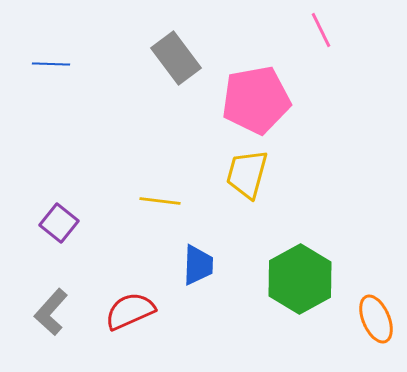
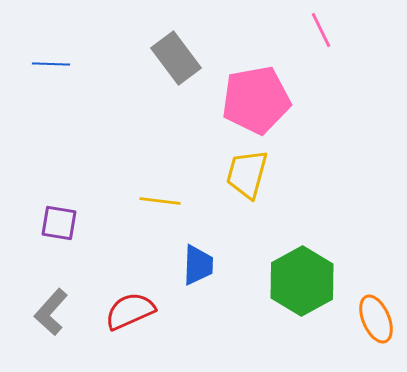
purple square: rotated 30 degrees counterclockwise
green hexagon: moved 2 px right, 2 px down
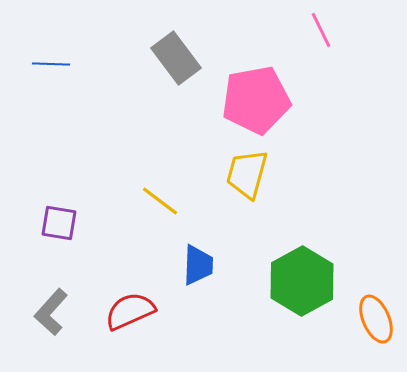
yellow line: rotated 30 degrees clockwise
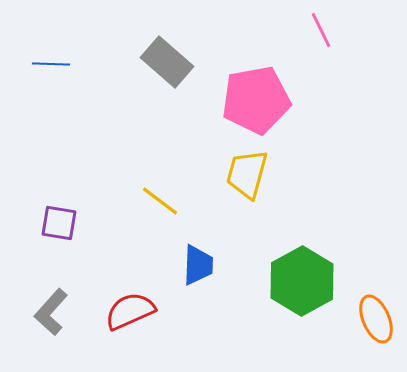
gray rectangle: moved 9 px left, 4 px down; rotated 12 degrees counterclockwise
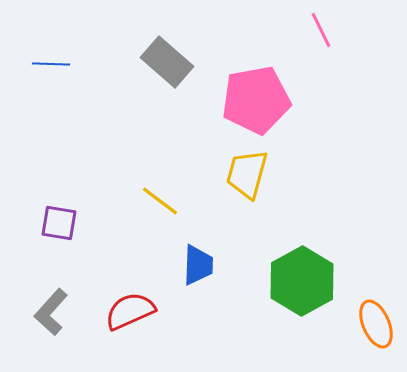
orange ellipse: moved 5 px down
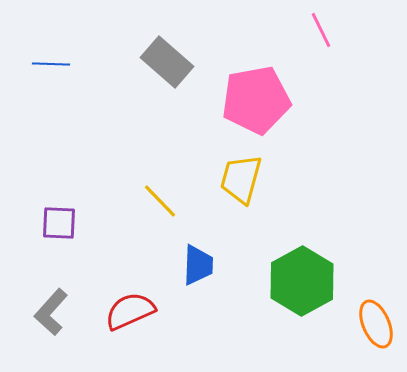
yellow trapezoid: moved 6 px left, 5 px down
yellow line: rotated 9 degrees clockwise
purple square: rotated 6 degrees counterclockwise
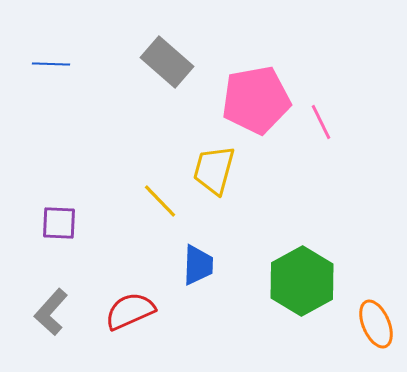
pink line: moved 92 px down
yellow trapezoid: moved 27 px left, 9 px up
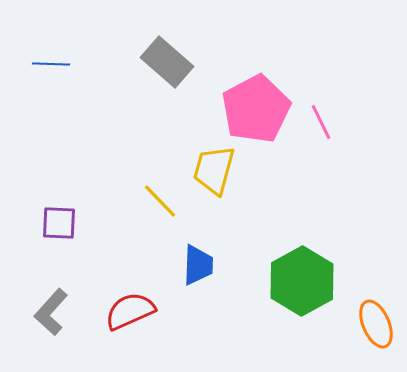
pink pentagon: moved 9 px down; rotated 18 degrees counterclockwise
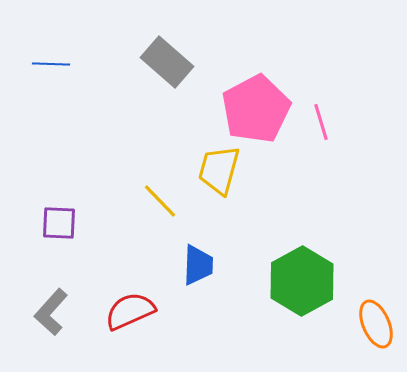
pink line: rotated 9 degrees clockwise
yellow trapezoid: moved 5 px right
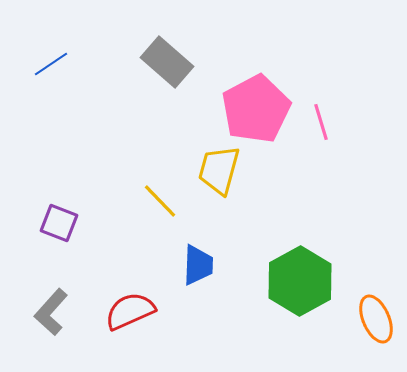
blue line: rotated 36 degrees counterclockwise
purple square: rotated 18 degrees clockwise
green hexagon: moved 2 px left
orange ellipse: moved 5 px up
